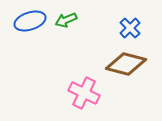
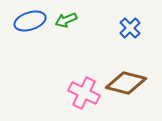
brown diamond: moved 19 px down
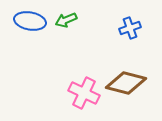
blue ellipse: rotated 28 degrees clockwise
blue cross: rotated 25 degrees clockwise
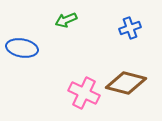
blue ellipse: moved 8 px left, 27 px down
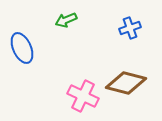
blue ellipse: rotated 56 degrees clockwise
pink cross: moved 1 px left, 3 px down
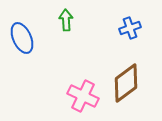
green arrow: rotated 110 degrees clockwise
blue ellipse: moved 10 px up
brown diamond: rotated 51 degrees counterclockwise
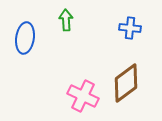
blue cross: rotated 25 degrees clockwise
blue ellipse: moved 3 px right; rotated 32 degrees clockwise
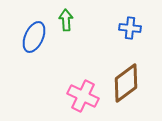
blue ellipse: moved 9 px right, 1 px up; rotated 16 degrees clockwise
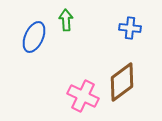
brown diamond: moved 4 px left, 1 px up
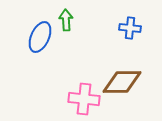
blue ellipse: moved 6 px right
brown diamond: rotated 36 degrees clockwise
pink cross: moved 1 px right, 3 px down; rotated 20 degrees counterclockwise
